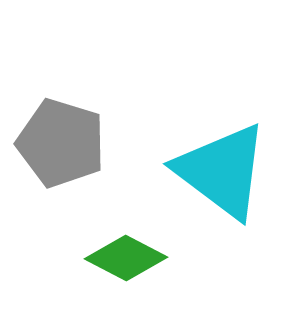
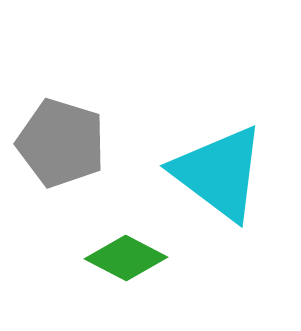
cyan triangle: moved 3 px left, 2 px down
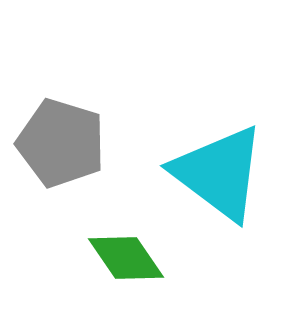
green diamond: rotated 28 degrees clockwise
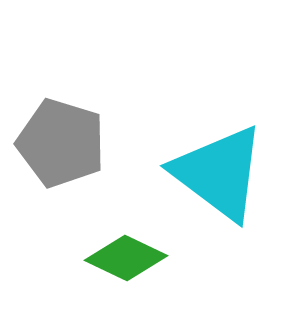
green diamond: rotated 30 degrees counterclockwise
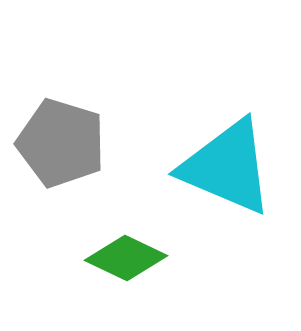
cyan triangle: moved 8 px right, 6 px up; rotated 14 degrees counterclockwise
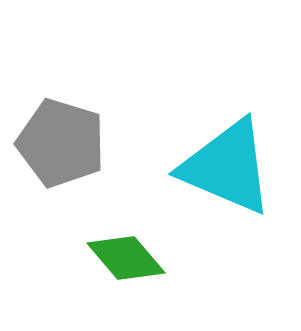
green diamond: rotated 24 degrees clockwise
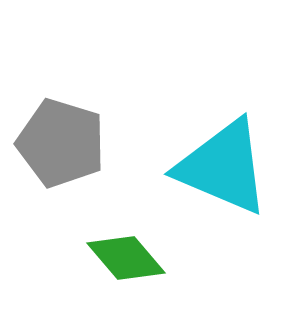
cyan triangle: moved 4 px left
